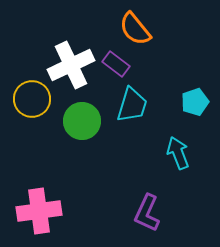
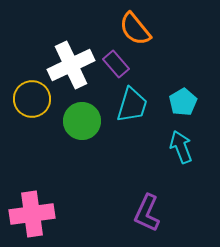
purple rectangle: rotated 12 degrees clockwise
cyan pentagon: moved 12 px left; rotated 12 degrees counterclockwise
cyan arrow: moved 3 px right, 6 px up
pink cross: moved 7 px left, 3 px down
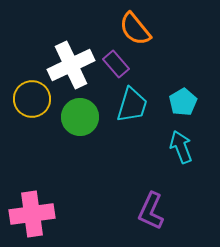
green circle: moved 2 px left, 4 px up
purple L-shape: moved 4 px right, 2 px up
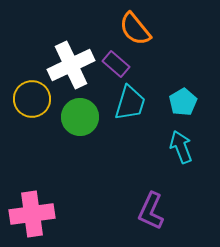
purple rectangle: rotated 8 degrees counterclockwise
cyan trapezoid: moved 2 px left, 2 px up
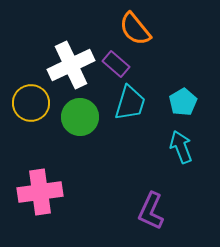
yellow circle: moved 1 px left, 4 px down
pink cross: moved 8 px right, 22 px up
